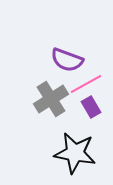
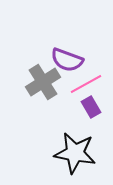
gray cross: moved 8 px left, 17 px up
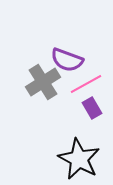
purple rectangle: moved 1 px right, 1 px down
black star: moved 4 px right, 6 px down; rotated 18 degrees clockwise
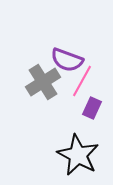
pink line: moved 4 px left, 3 px up; rotated 32 degrees counterclockwise
purple rectangle: rotated 55 degrees clockwise
black star: moved 1 px left, 4 px up
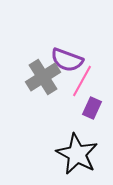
gray cross: moved 5 px up
black star: moved 1 px left, 1 px up
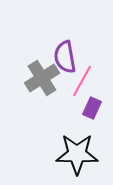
purple semicircle: moved 2 px left, 3 px up; rotated 60 degrees clockwise
gray cross: moved 1 px left, 1 px down
black star: rotated 27 degrees counterclockwise
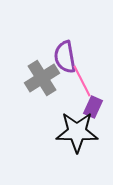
pink line: rotated 56 degrees counterclockwise
purple rectangle: moved 1 px right, 1 px up
black star: moved 22 px up
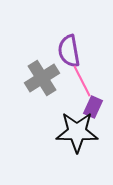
purple semicircle: moved 4 px right, 6 px up
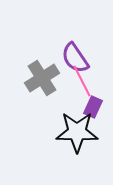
purple semicircle: moved 6 px right, 7 px down; rotated 24 degrees counterclockwise
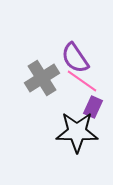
pink line: rotated 28 degrees counterclockwise
